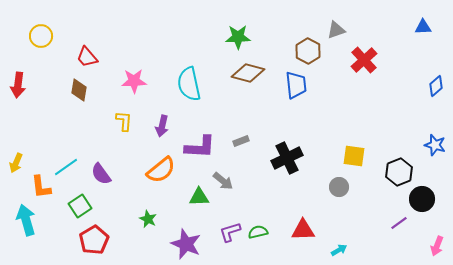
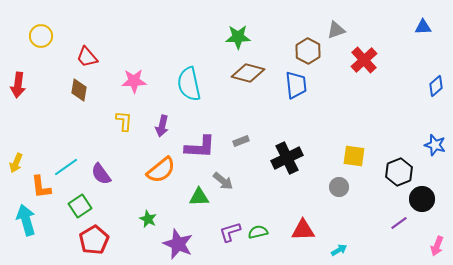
purple star at (186, 244): moved 8 px left
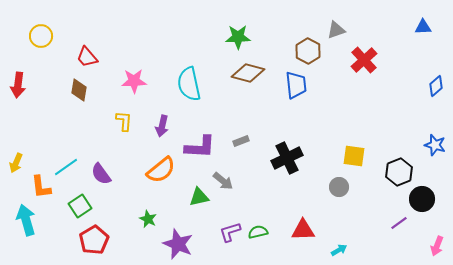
green triangle at (199, 197): rotated 10 degrees counterclockwise
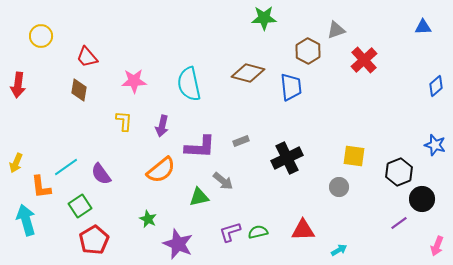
green star at (238, 37): moved 26 px right, 19 px up
blue trapezoid at (296, 85): moved 5 px left, 2 px down
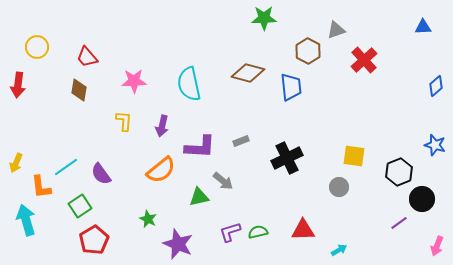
yellow circle at (41, 36): moved 4 px left, 11 px down
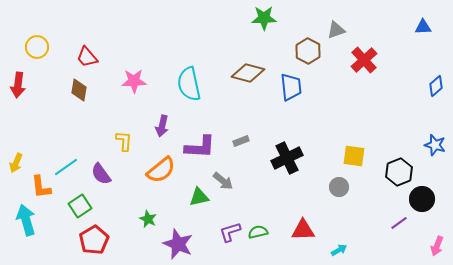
yellow L-shape at (124, 121): moved 20 px down
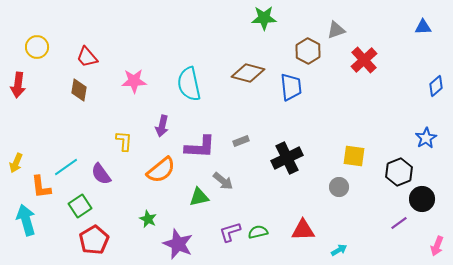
blue star at (435, 145): moved 9 px left, 7 px up; rotated 25 degrees clockwise
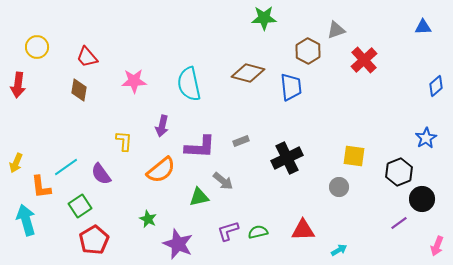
purple L-shape at (230, 232): moved 2 px left, 1 px up
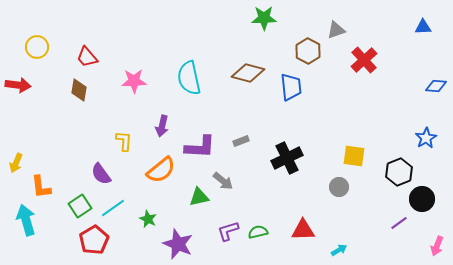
cyan semicircle at (189, 84): moved 6 px up
red arrow at (18, 85): rotated 90 degrees counterclockwise
blue diamond at (436, 86): rotated 45 degrees clockwise
cyan line at (66, 167): moved 47 px right, 41 px down
